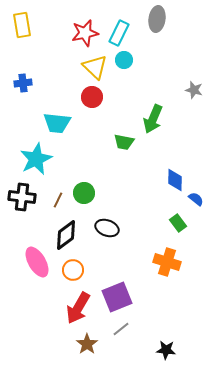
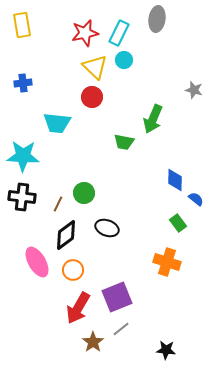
cyan star: moved 13 px left, 3 px up; rotated 28 degrees clockwise
brown line: moved 4 px down
brown star: moved 6 px right, 2 px up
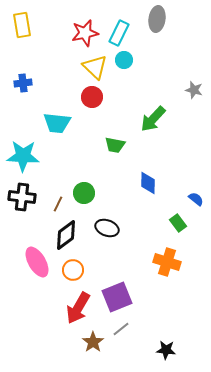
green arrow: rotated 20 degrees clockwise
green trapezoid: moved 9 px left, 3 px down
blue diamond: moved 27 px left, 3 px down
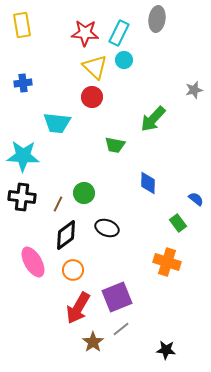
red star: rotated 16 degrees clockwise
gray star: rotated 30 degrees counterclockwise
pink ellipse: moved 4 px left
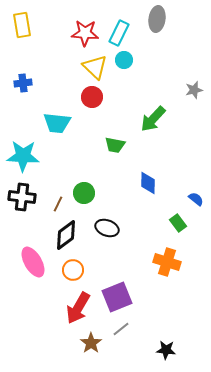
brown star: moved 2 px left, 1 px down
